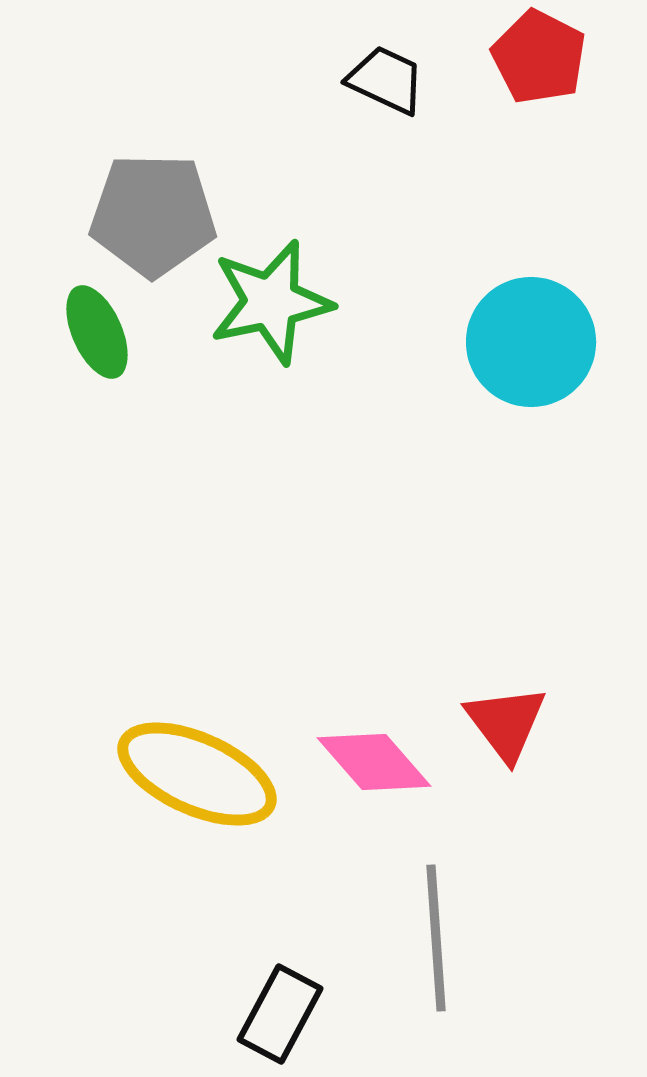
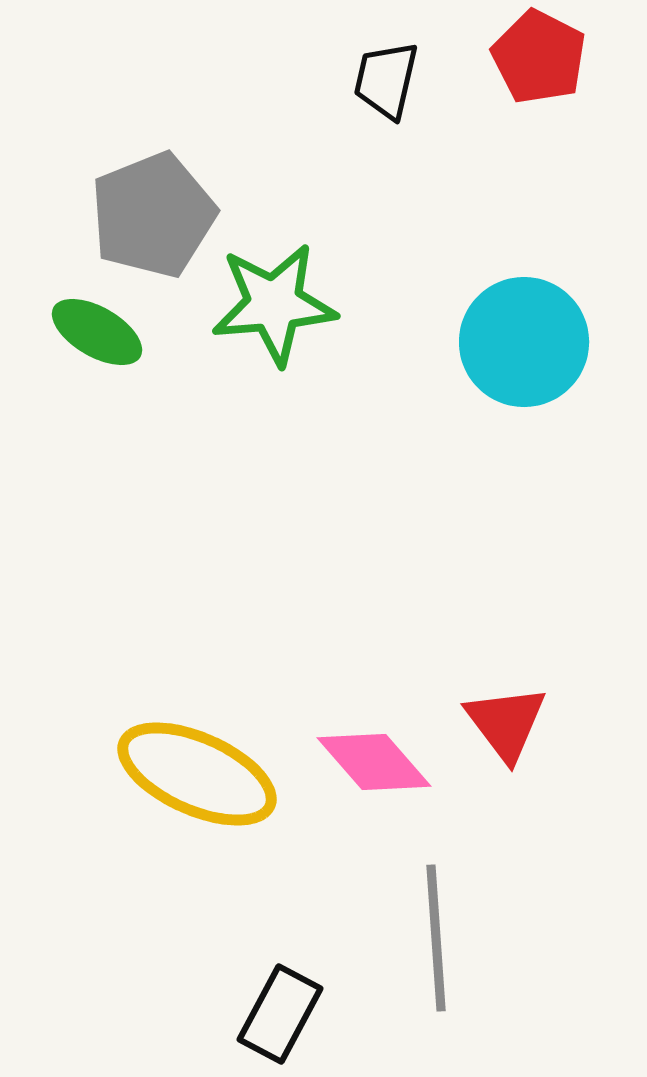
black trapezoid: rotated 102 degrees counterclockwise
gray pentagon: rotated 23 degrees counterclockwise
green star: moved 3 px right, 2 px down; rotated 7 degrees clockwise
green ellipse: rotated 36 degrees counterclockwise
cyan circle: moved 7 px left
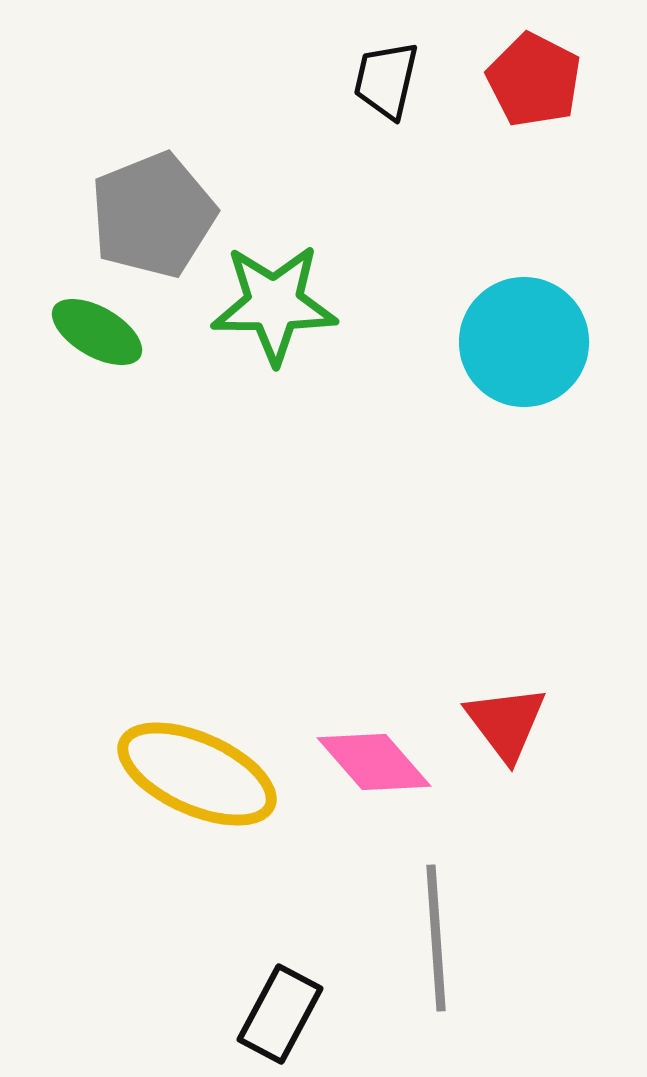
red pentagon: moved 5 px left, 23 px down
green star: rotated 5 degrees clockwise
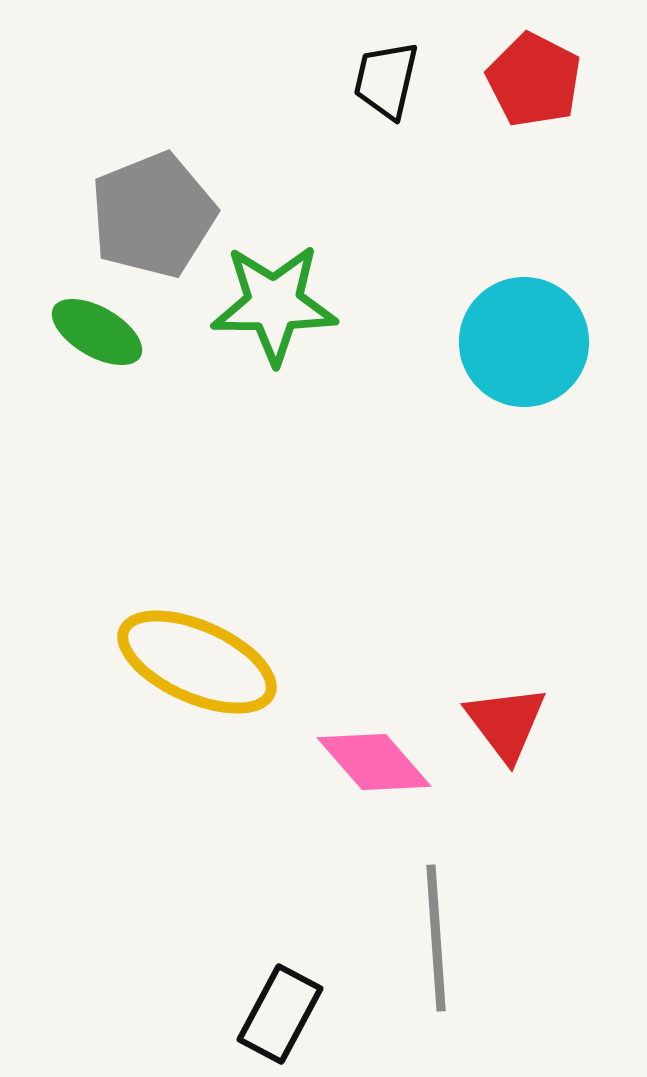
yellow ellipse: moved 112 px up
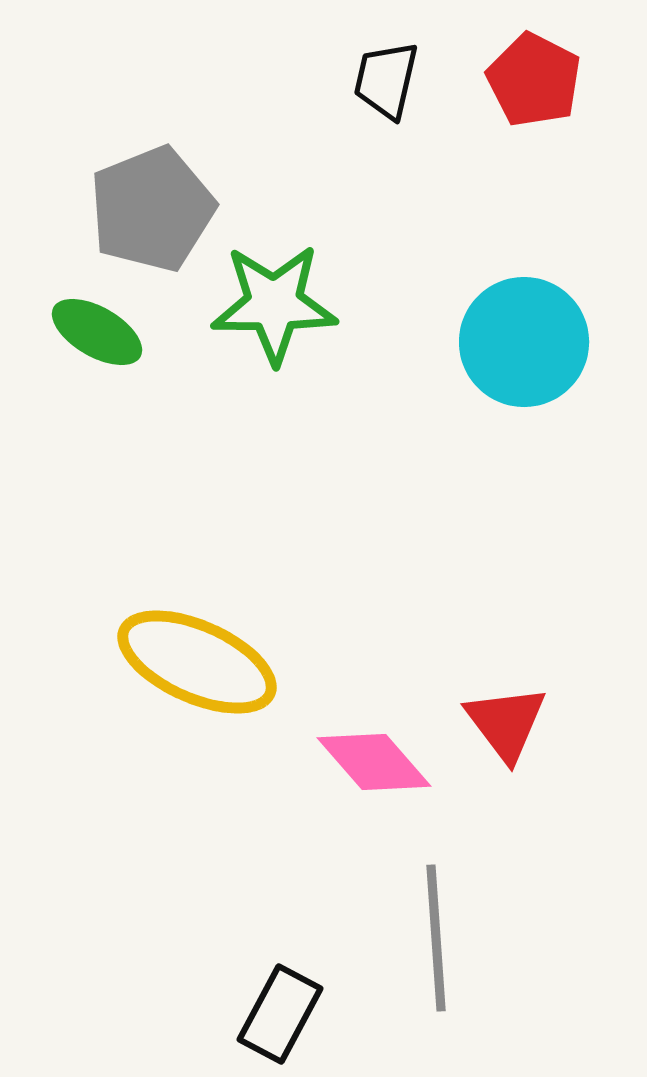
gray pentagon: moved 1 px left, 6 px up
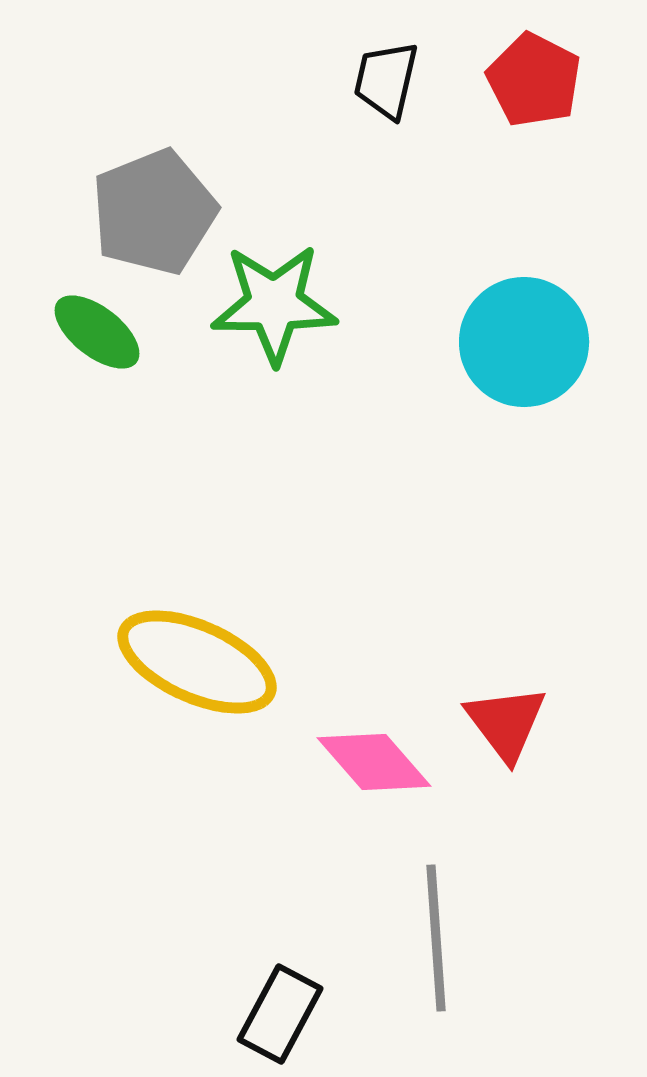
gray pentagon: moved 2 px right, 3 px down
green ellipse: rotated 8 degrees clockwise
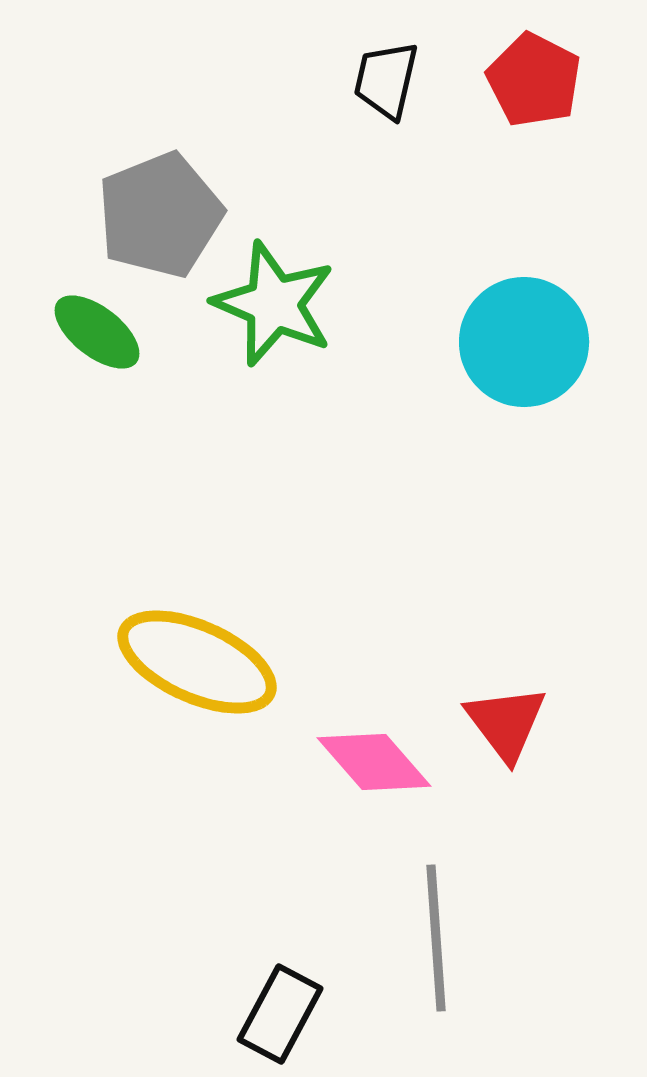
gray pentagon: moved 6 px right, 3 px down
green star: rotated 23 degrees clockwise
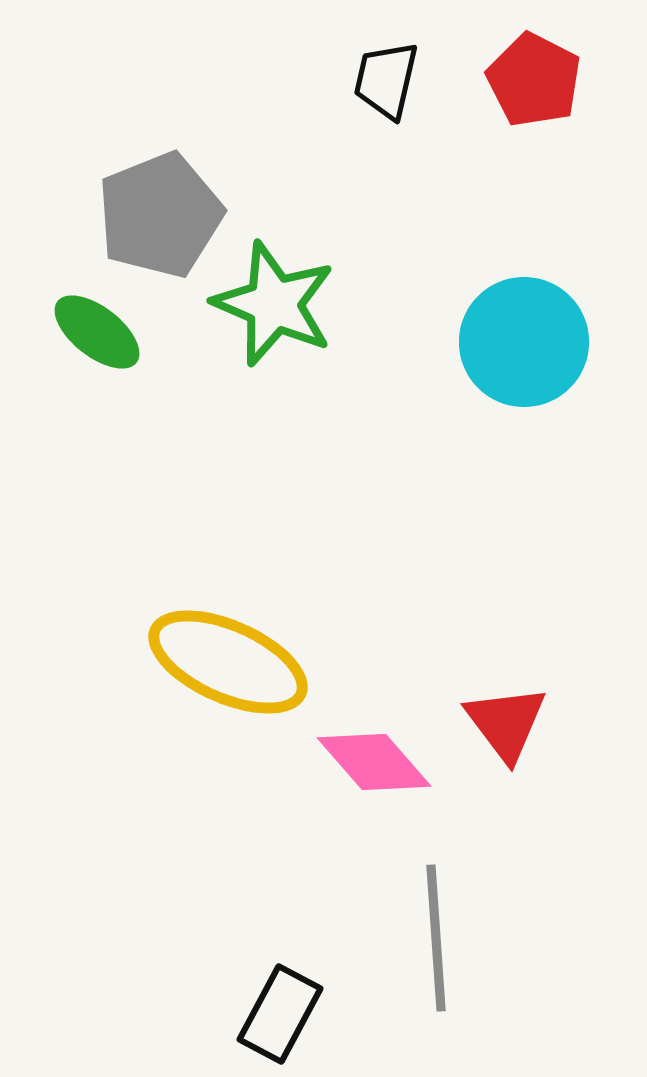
yellow ellipse: moved 31 px right
